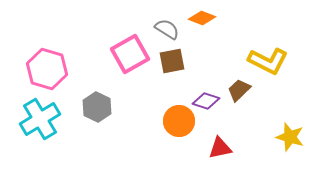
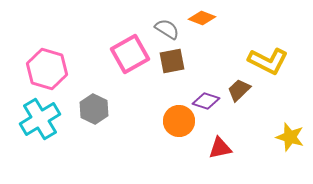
gray hexagon: moved 3 px left, 2 px down
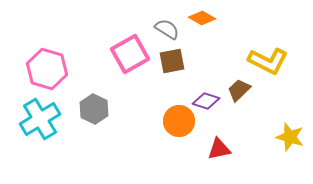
orange diamond: rotated 8 degrees clockwise
red triangle: moved 1 px left, 1 px down
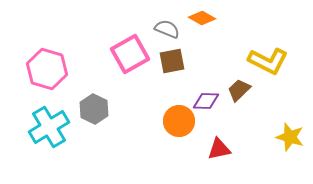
gray semicircle: rotated 10 degrees counterclockwise
purple diamond: rotated 16 degrees counterclockwise
cyan cross: moved 9 px right, 8 px down
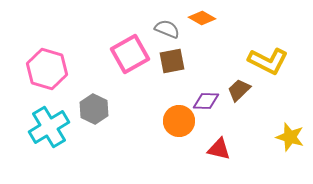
red triangle: rotated 25 degrees clockwise
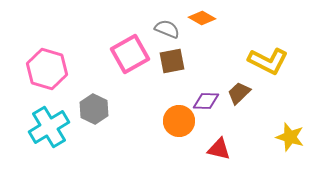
brown trapezoid: moved 3 px down
